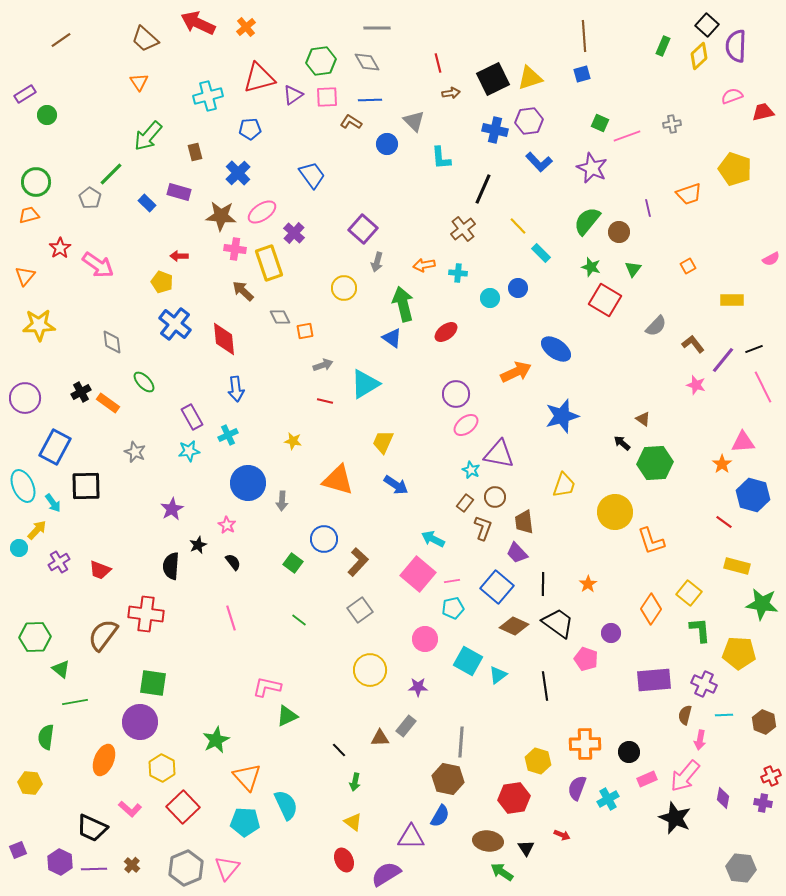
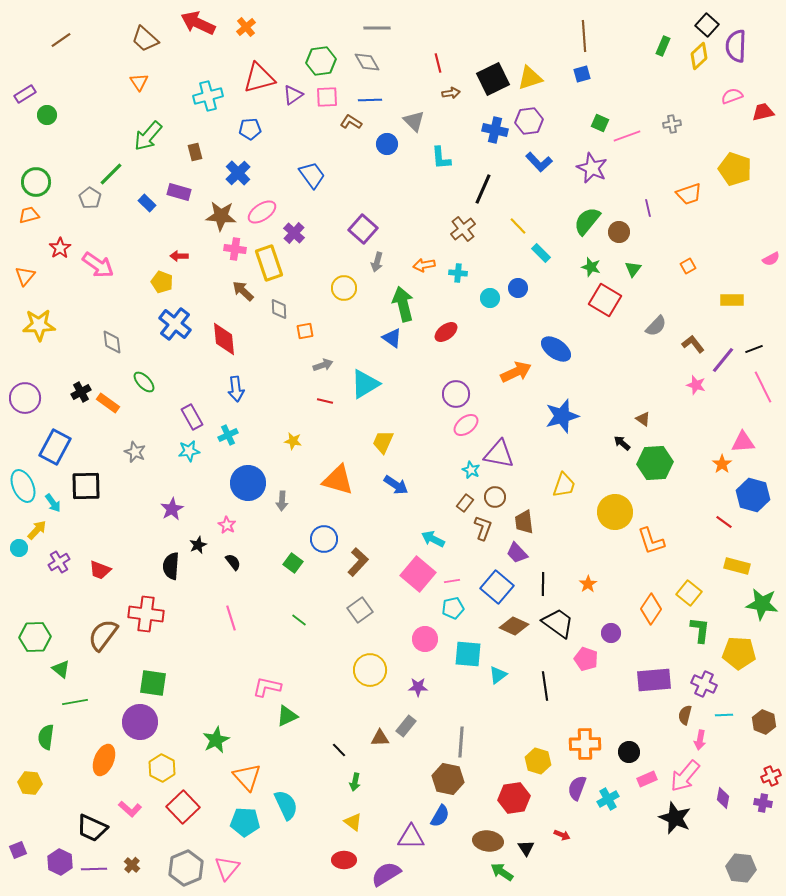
gray diamond at (280, 317): moved 1 px left, 8 px up; rotated 25 degrees clockwise
green L-shape at (700, 630): rotated 12 degrees clockwise
cyan square at (468, 661): moved 7 px up; rotated 24 degrees counterclockwise
red ellipse at (344, 860): rotated 65 degrees counterclockwise
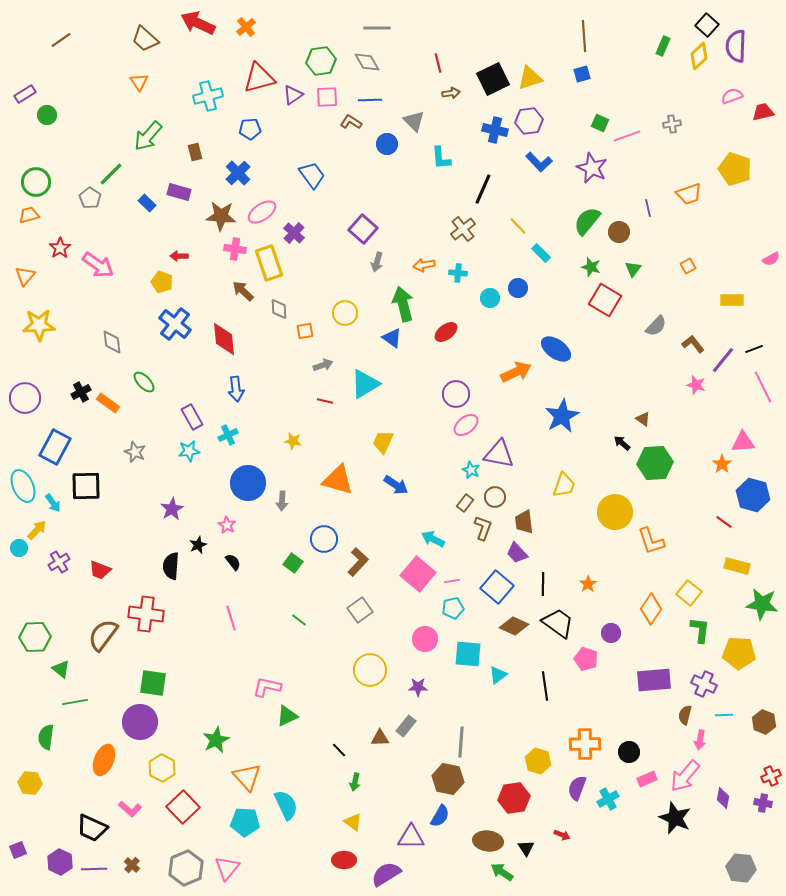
yellow circle at (344, 288): moved 1 px right, 25 px down
blue star at (562, 416): rotated 12 degrees counterclockwise
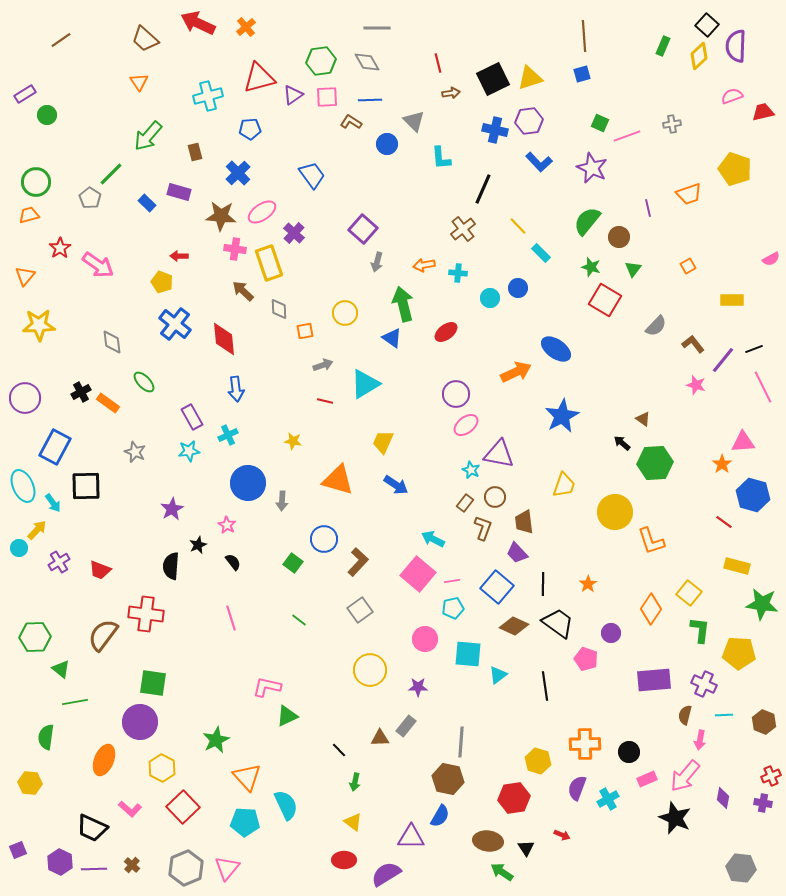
brown circle at (619, 232): moved 5 px down
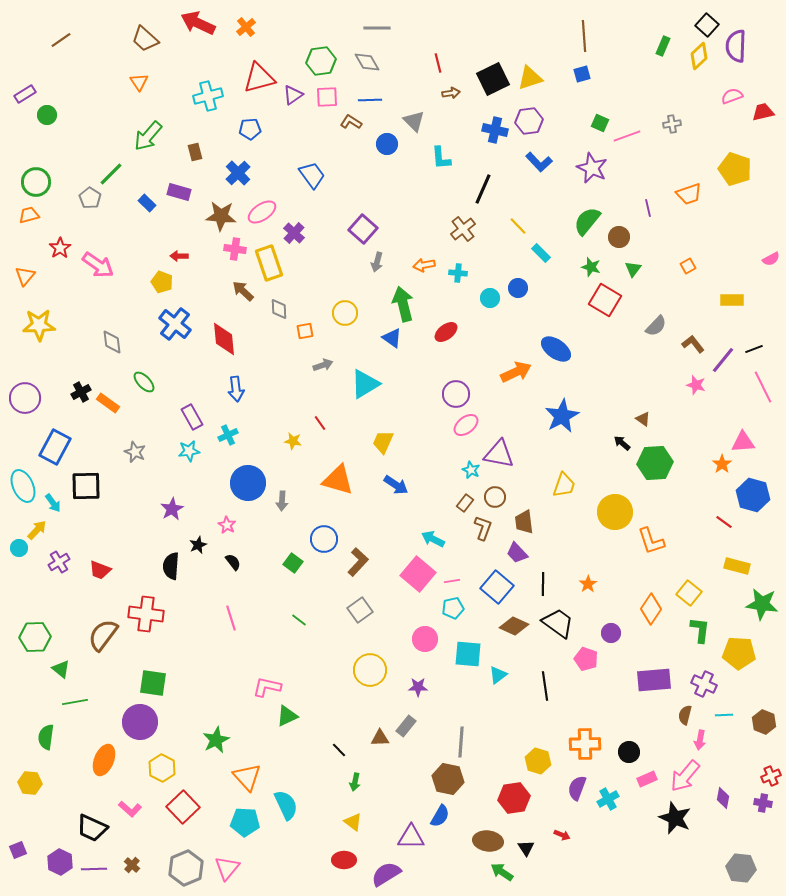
red line at (325, 401): moved 5 px left, 22 px down; rotated 42 degrees clockwise
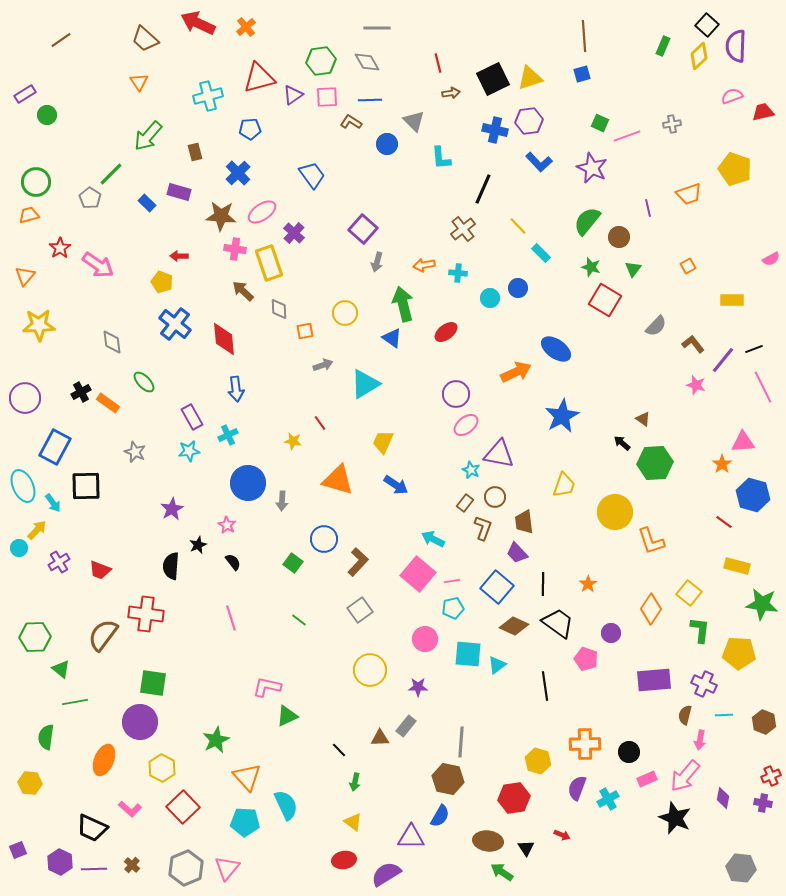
cyan triangle at (498, 675): moved 1 px left, 10 px up
red ellipse at (344, 860): rotated 10 degrees counterclockwise
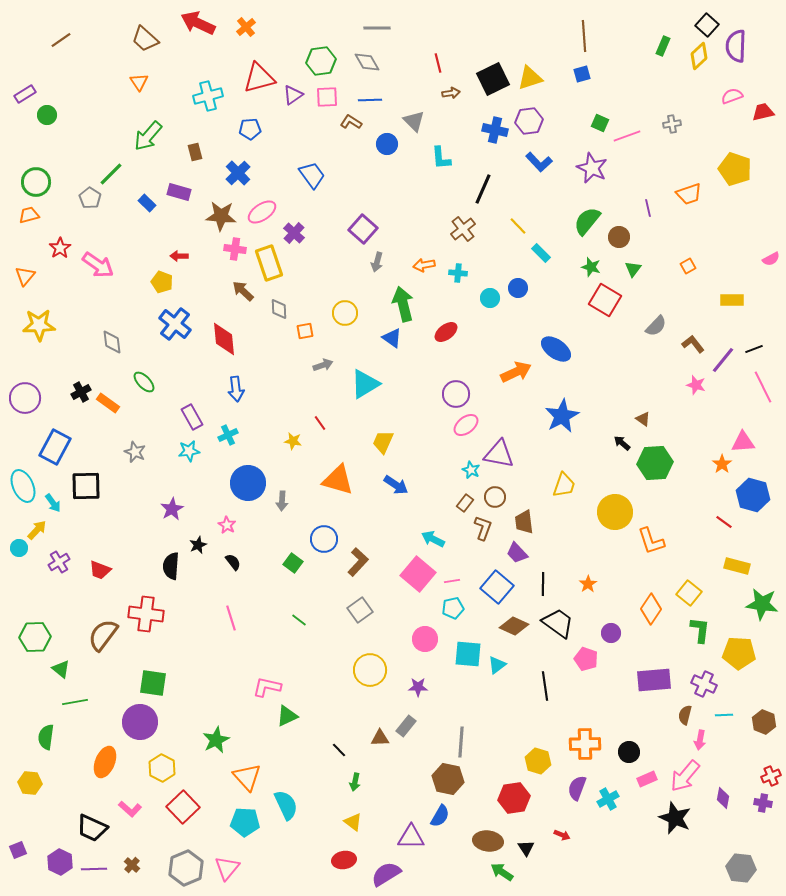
orange ellipse at (104, 760): moved 1 px right, 2 px down
